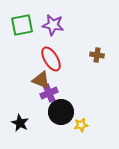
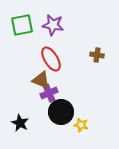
yellow star: rotated 24 degrees clockwise
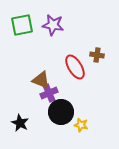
red ellipse: moved 24 px right, 8 px down
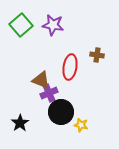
green square: moved 1 px left; rotated 30 degrees counterclockwise
red ellipse: moved 5 px left; rotated 40 degrees clockwise
black star: rotated 12 degrees clockwise
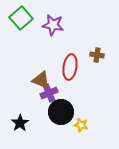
green square: moved 7 px up
